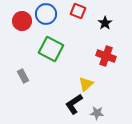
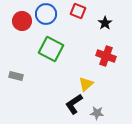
gray rectangle: moved 7 px left; rotated 48 degrees counterclockwise
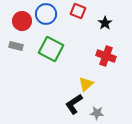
gray rectangle: moved 30 px up
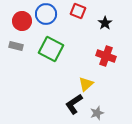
gray star: rotated 24 degrees counterclockwise
